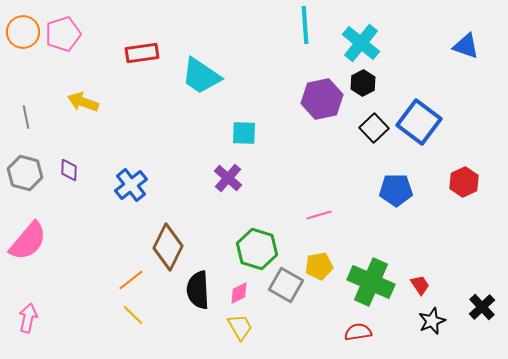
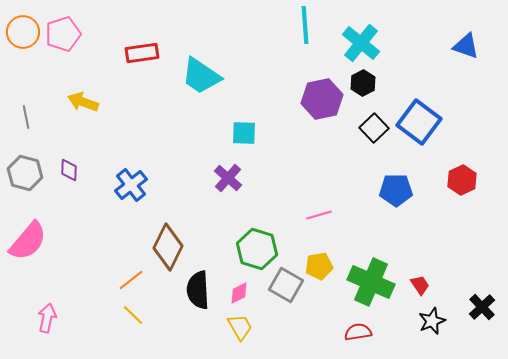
red hexagon: moved 2 px left, 2 px up
pink arrow: moved 19 px right
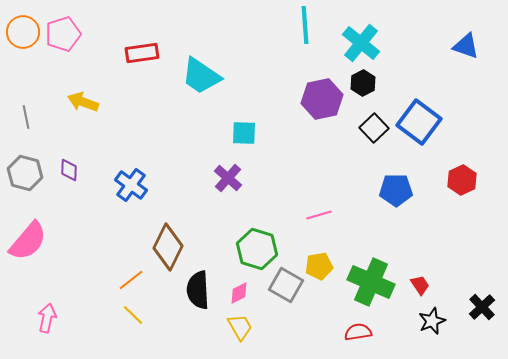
blue cross: rotated 16 degrees counterclockwise
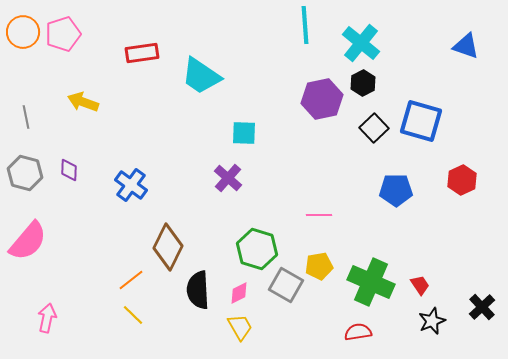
blue square: moved 2 px right, 1 px up; rotated 21 degrees counterclockwise
pink line: rotated 15 degrees clockwise
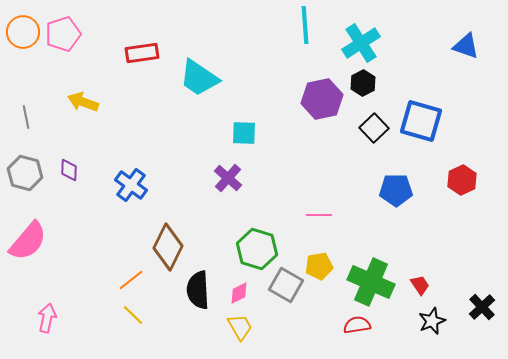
cyan cross: rotated 18 degrees clockwise
cyan trapezoid: moved 2 px left, 2 px down
red semicircle: moved 1 px left, 7 px up
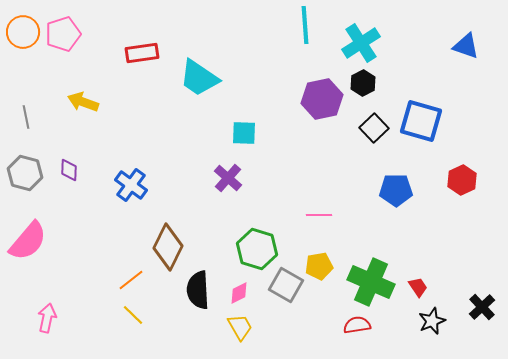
red trapezoid: moved 2 px left, 2 px down
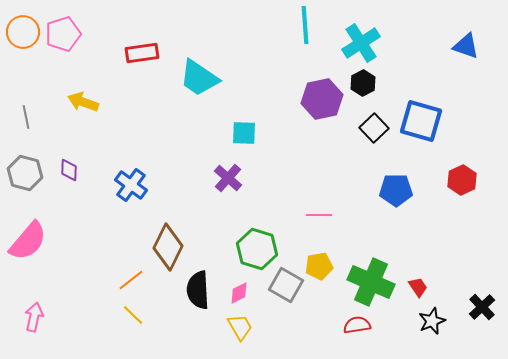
pink arrow: moved 13 px left, 1 px up
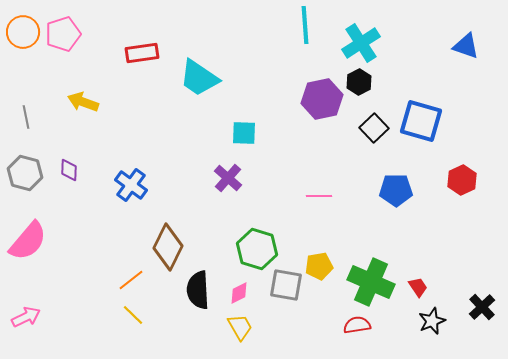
black hexagon: moved 4 px left, 1 px up
pink line: moved 19 px up
gray square: rotated 20 degrees counterclockwise
pink arrow: moved 8 px left; rotated 52 degrees clockwise
